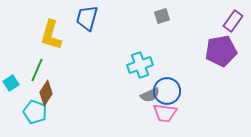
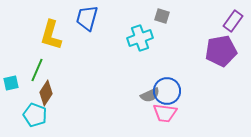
gray square: rotated 35 degrees clockwise
cyan cross: moved 27 px up
cyan square: rotated 21 degrees clockwise
cyan pentagon: moved 3 px down
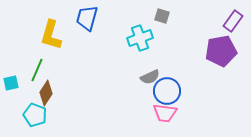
gray semicircle: moved 18 px up
